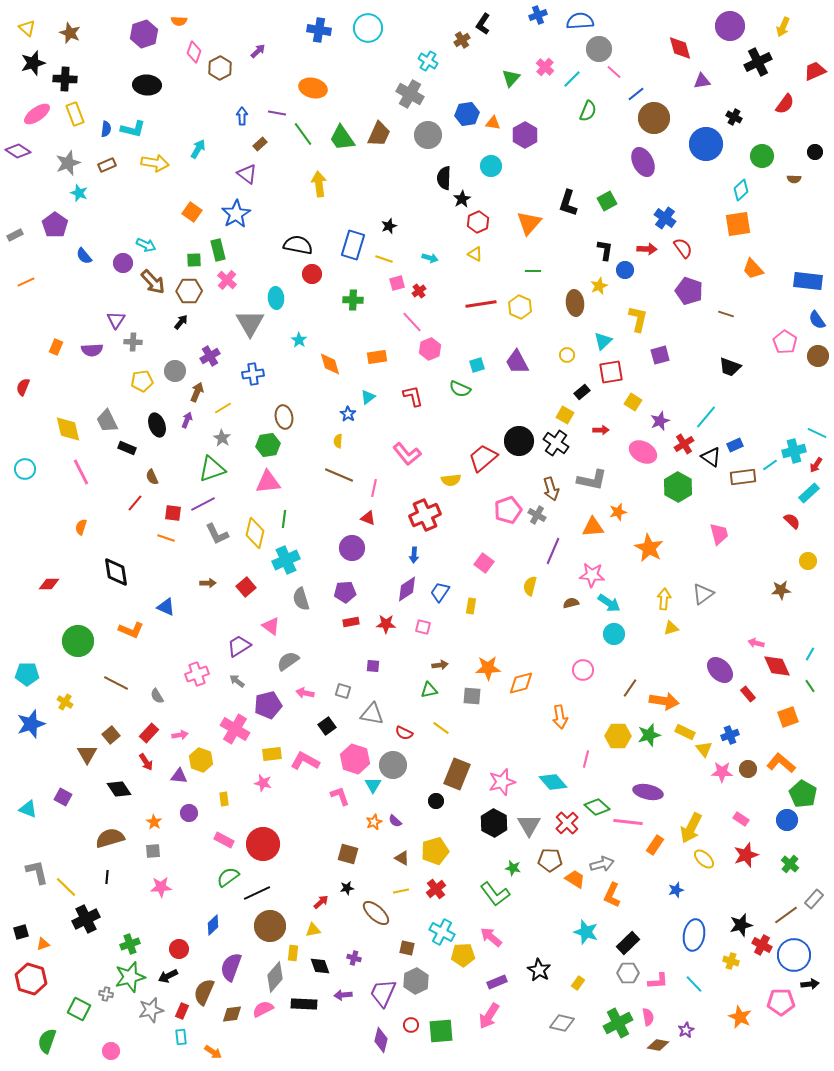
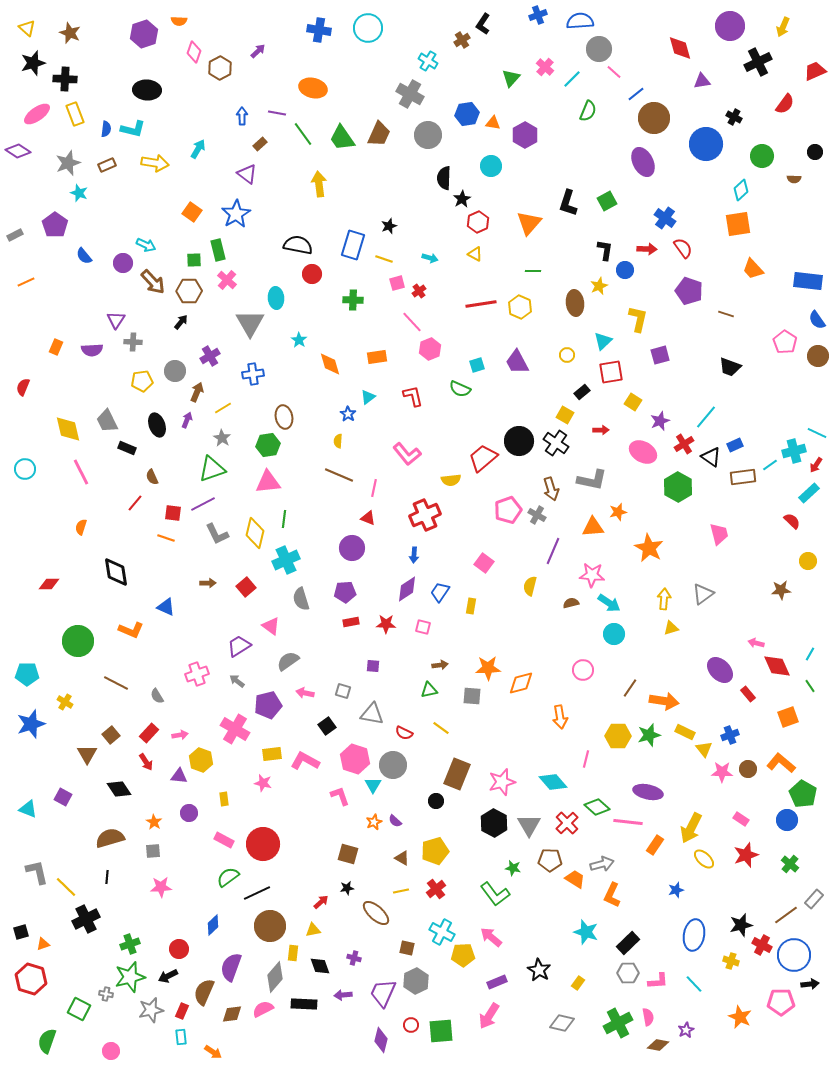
black ellipse at (147, 85): moved 5 px down
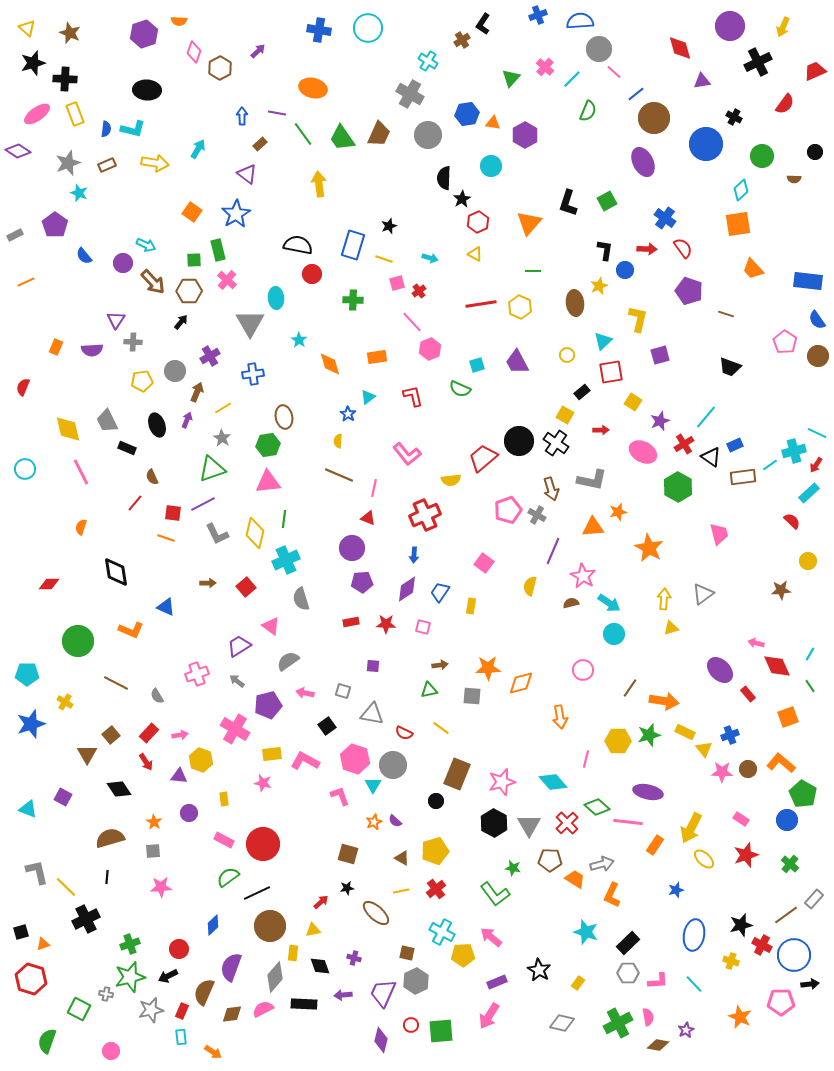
pink star at (592, 575): moved 9 px left, 1 px down; rotated 25 degrees clockwise
purple pentagon at (345, 592): moved 17 px right, 10 px up
yellow hexagon at (618, 736): moved 5 px down
brown square at (407, 948): moved 5 px down
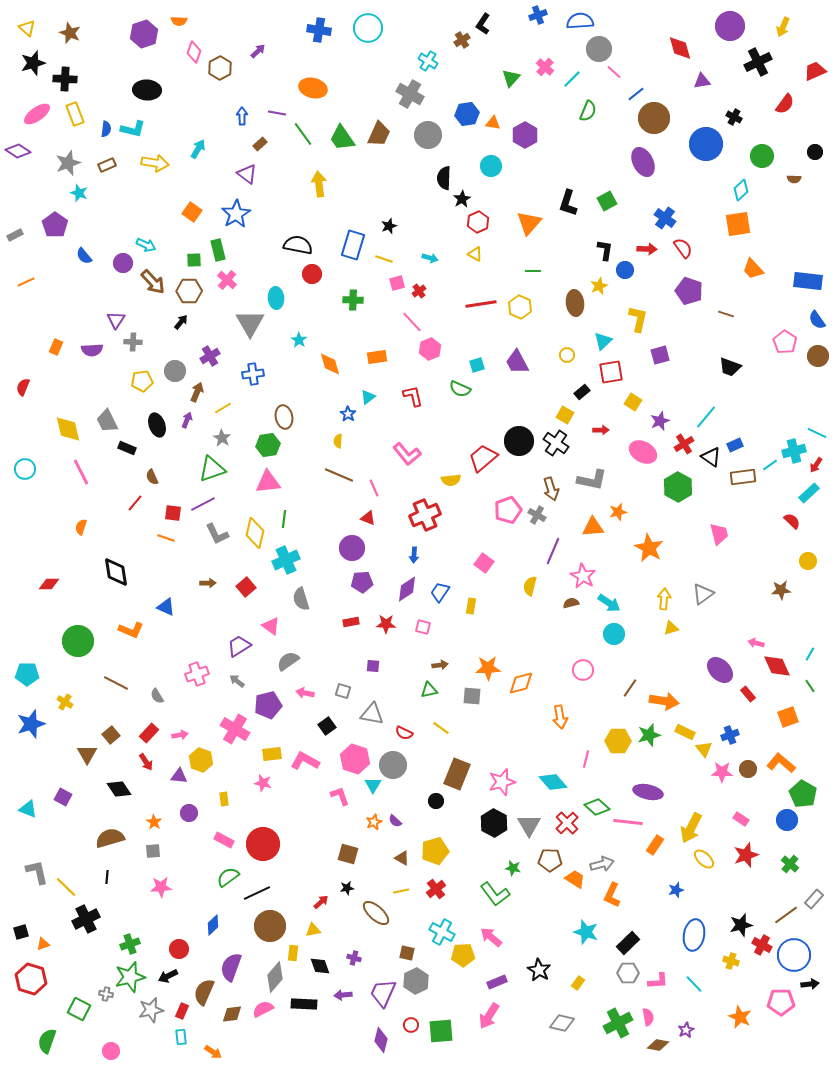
pink line at (374, 488): rotated 36 degrees counterclockwise
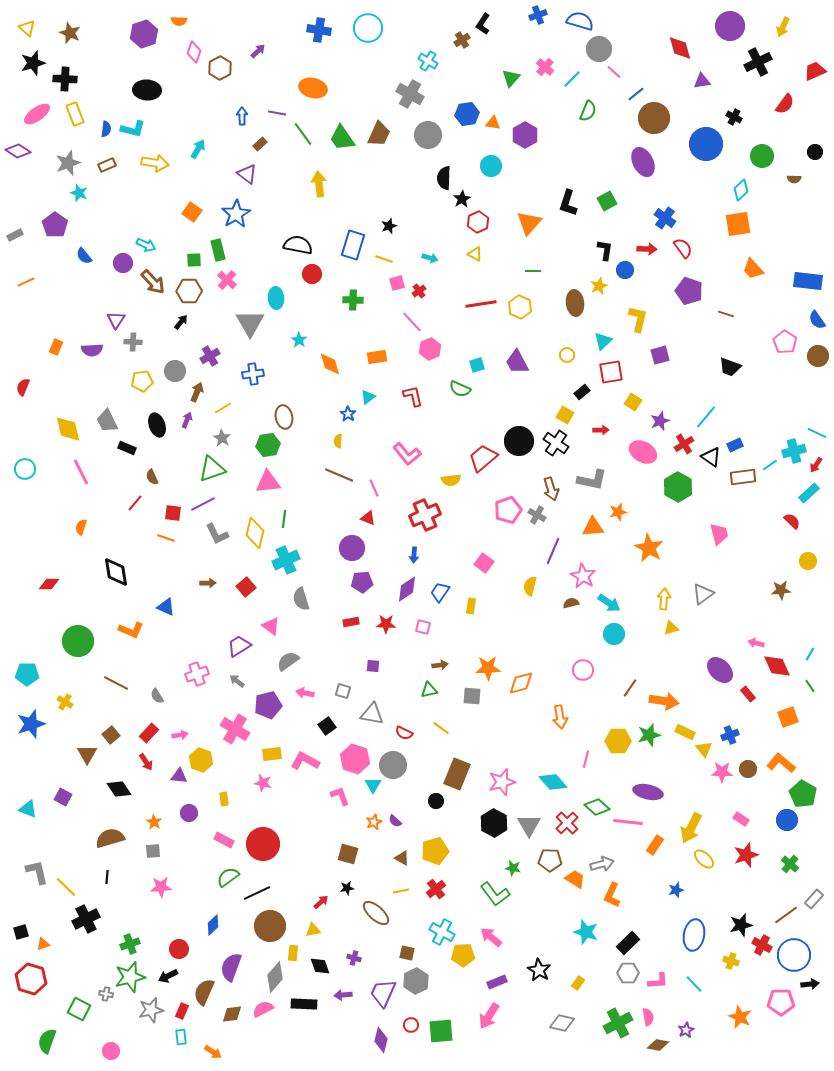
blue semicircle at (580, 21): rotated 20 degrees clockwise
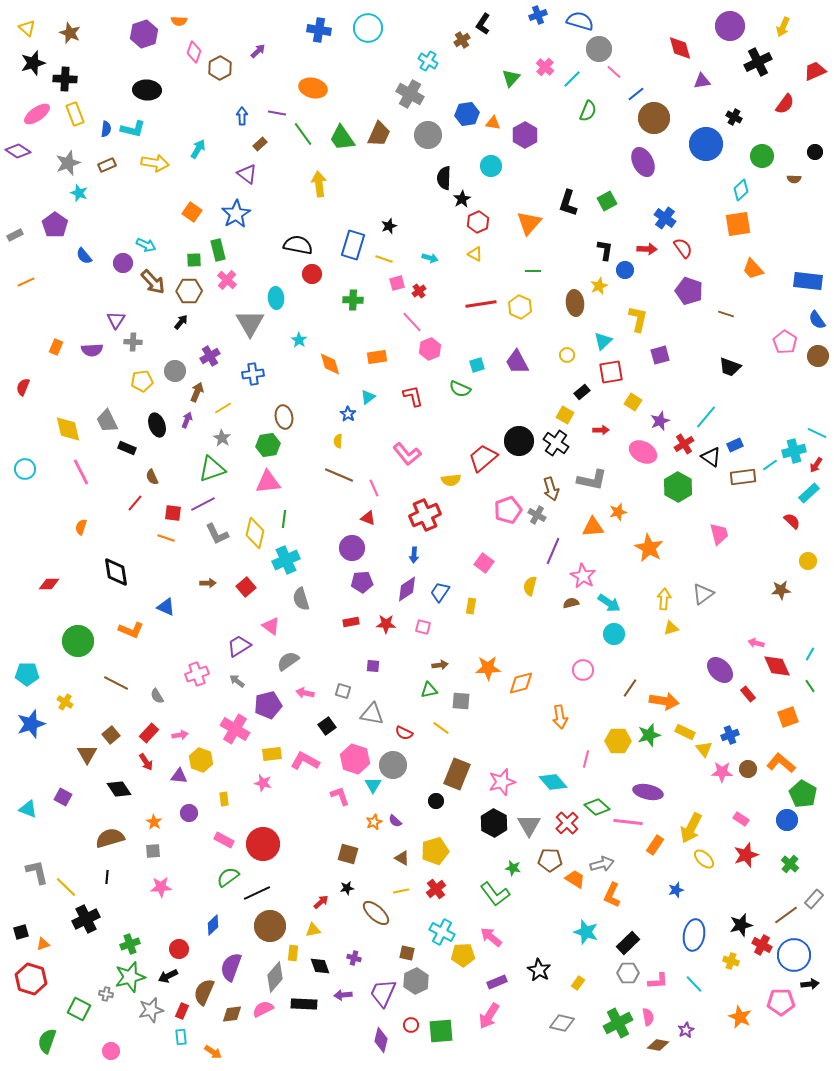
gray square at (472, 696): moved 11 px left, 5 px down
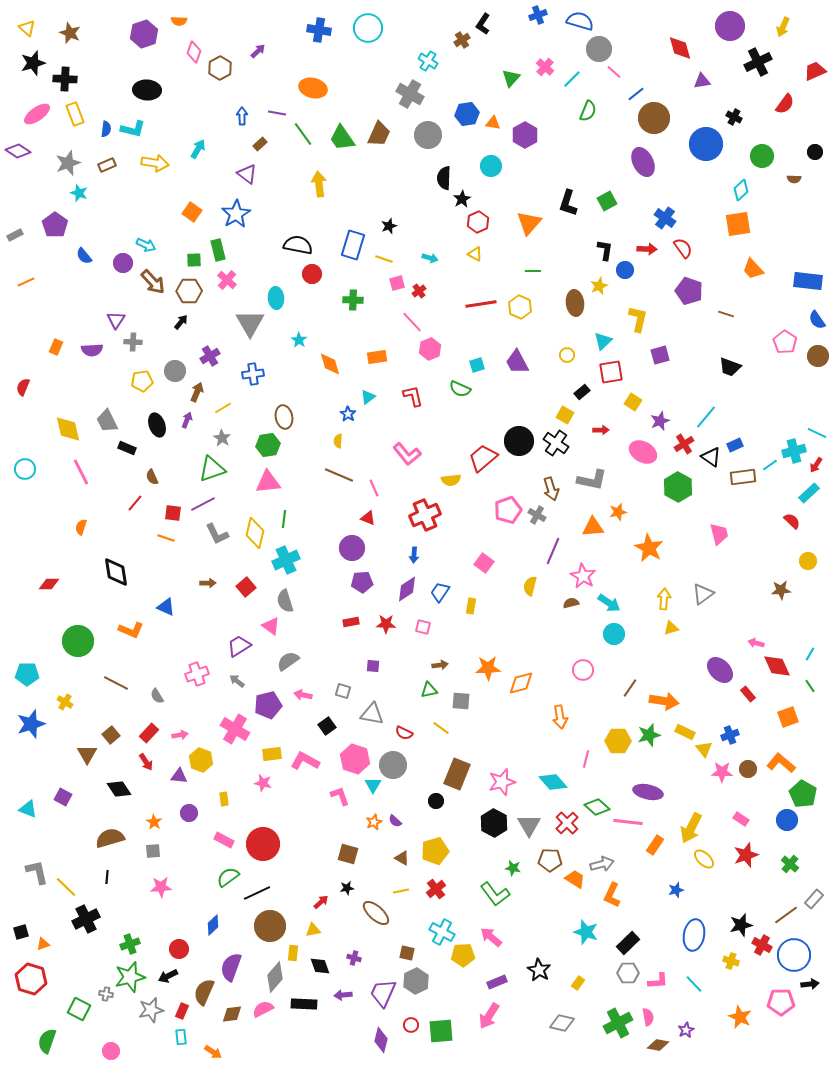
gray semicircle at (301, 599): moved 16 px left, 2 px down
pink arrow at (305, 693): moved 2 px left, 2 px down
